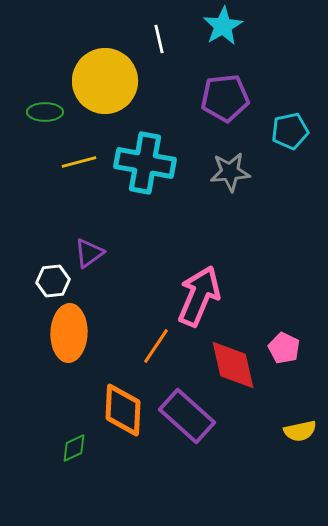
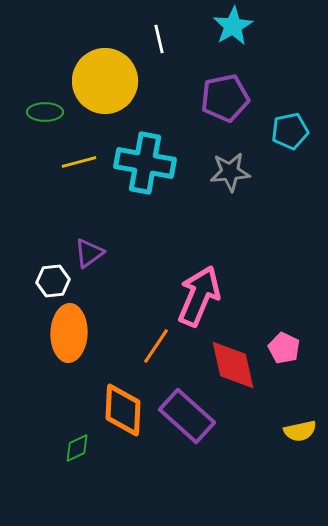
cyan star: moved 10 px right
purple pentagon: rotated 6 degrees counterclockwise
green diamond: moved 3 px right
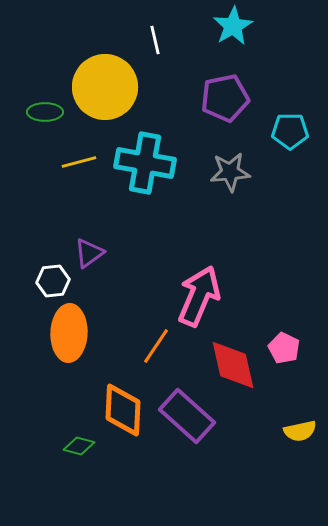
white line: moved 4 px left, 1 px down
yellow circle: moved 6 px down
cyan pentagon: rotated 12 degrees clockwise
green diamond: moved 2 px right, 2 px up; rotated 40 degrees clockwise
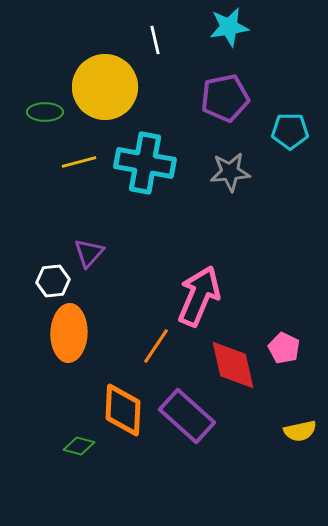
cyan star: moved 4 px left, 1 px down; rotated 21 degrees clockwise
purple triangle: rotated 12 degrees counterclockwise
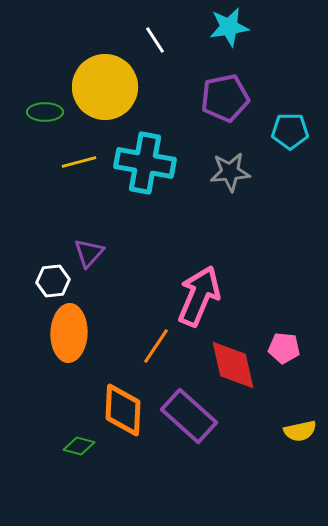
white line: rotated 20 degrees counterclockwise
pink pentagon: rotated 20 degrees counterclockwise
purple rectangle: moved 2 px right
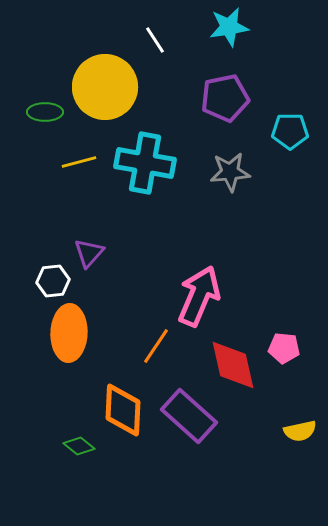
green diamond: rotated 24 degrees clockwise
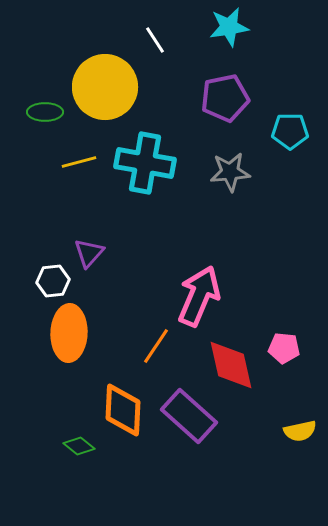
red diamond: moved 2 px left
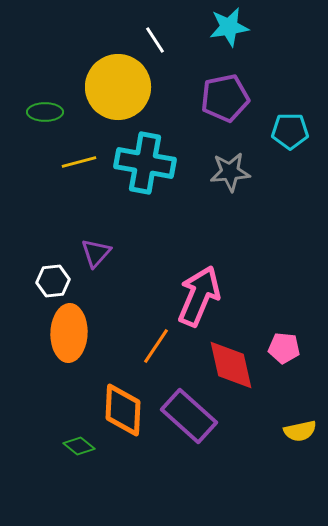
yellow circle: moved 13 px right
purple triangle: moved 7 px right
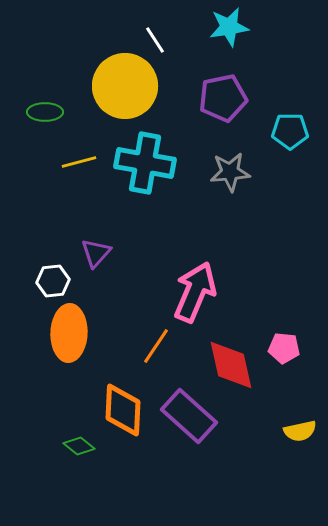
yellow circle: moved 7 px right, 1 px up
purple pentagon: moved 2 px left
pink arrow: moved 4 px left, 4 px up
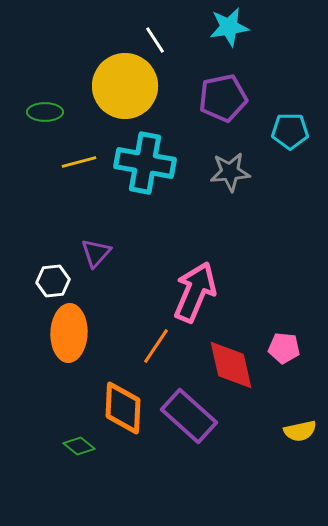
orange diamond: moved 2 px up
